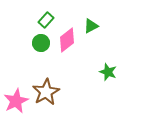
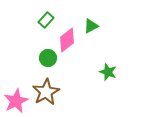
green circle: moved 7 px right, 15 px down
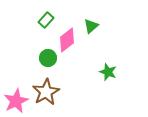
green triangle: rotated 14 degrees counterclockwise
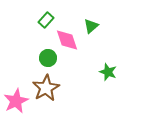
pink diamond: rotated 70 degrees counterclockwise
brown star: moved 4 px up
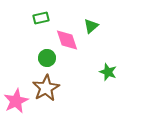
green rectangle: moved 5 px left, 2 px up; rotated 35 degrees clockwise
green circle: moved 1 px left
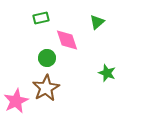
green triangle: moved 6 px right, 4 px up
green star: moved 1 px left, 1 px down
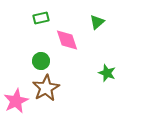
green circle: moved 6 px left, 3 px down
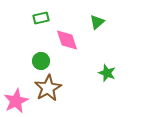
brown star: moved 2 px right
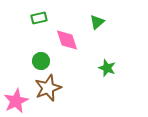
green rectangle: moved 2 px left
green star: moved 5 px up
brown star: rotated 8 degrees clockwise
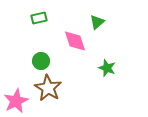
pink diamond: moved 8 px right, 1 px down
brown star: rotated 20 degrees counterclockwise
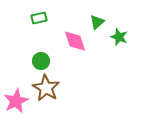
green star: moved 12 px right, 31 px up
brown star: moved 2 px left
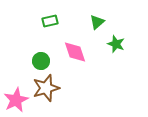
green rectangle: moved 11 px right, 3 px down
green star: moved 3 px left, 7 px down
pink diamond: moved 11 px down
brown star: rotated 24 degrees clockwise
pink star: moved 1 px up
